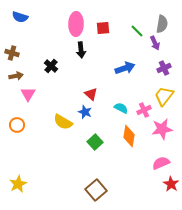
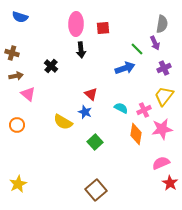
green line: moved 18 px down
pink triangle: rotated 21 degrees counterclockwise
orange diamond: moved 7 px right, 2 px up
red star: moved 1 px left, 1 px up
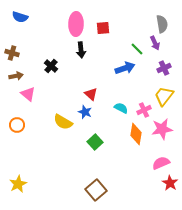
gray semicircle: rotated 18 degrees counterclockwise
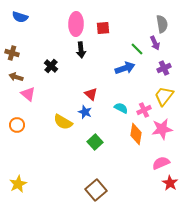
brown arrow: moved 1 px down; rotated 152 degrees counterclockwise
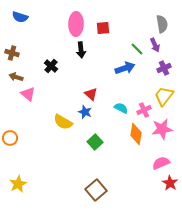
purple arrow: moved 2 px down
orange circle: moved 7 px left, 13 px down
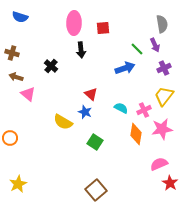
pink ellipse: moved 2 px left, 1 px up
green square: rotated 14 degrees counterclockwise
pink semicircle: moved 2 px left, 1 px down
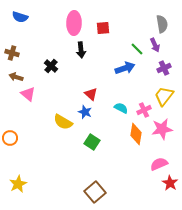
green square: moved 3 px left
brown square: moved 1 px left, 2 px down
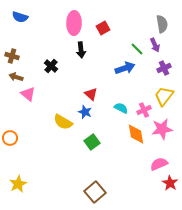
red square: rotated 24 degrees counterclockwise
brown cross: moved 3 px down
orange diamond: rotated 20 degrees counterclockwise
green square: rotated 21 degrees clockwise
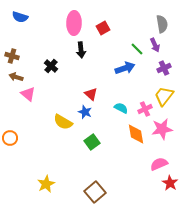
pink cross: moved 1 px right, 1 px up
yellow star: moved 28 px right
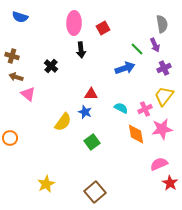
red triangle: rotated 40 degrees counterclockwise
yellow semicircle: rotated 84 degrees counterclockwise
